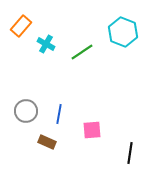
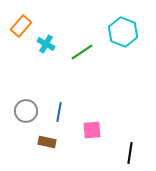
blue line: moved 2 px up
brown rectangle: rotated 12 degrees counterclockwise
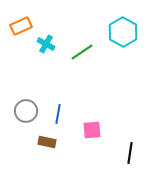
orange rectangle: rotated 25 degrees clockwise
cyan hexagon: rotated 8 degrees clockwise
blue line: moved 1 px left, 2 px down
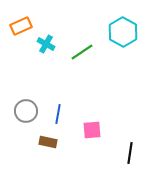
brown rectangle: moved 1 px right
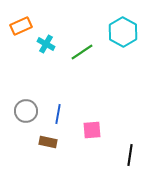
black line: moved 2 px down
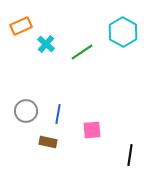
cyan cross: rotated 12 degrees clockwise
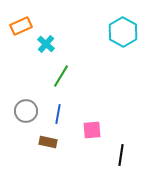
green line: moved 21 px left, 24 px down; rotated 25 degrees counterclockwise
black line: moved 9 px left
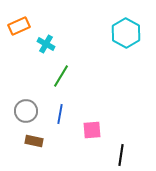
orange rectangle: moved 2 px left
cyan hexagon: moved 3 px right, 1 px down
cyan cross: rotated 12 degrees counterclockwise
blue line: moved 2 px right
brown rectangle: moved 14 px left, 1 px up
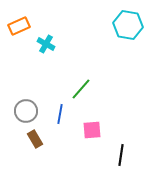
cyan hexagon: moved 2 px right, 8 px up; rotated 20 degrees counterclockwise
green line: moved 20 px right, 13 px down; rotated 10 degrees clockwise
brown rectangle: moved 1 px right, 2 px up; rotated 48 degrees clockwise
